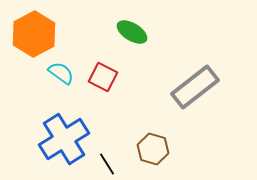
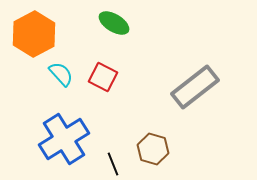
green ellipse: moved 18 px left, 9 px up
cyan semicircle: moved 1 px down; rotated 12 degrees clockwise
black line: moved 6 px right; rotated 10 degrees clockwise
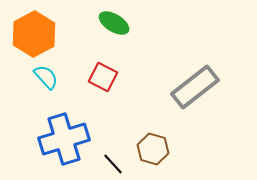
cyan semicircle: moved 15 px left, 3 px down
blue cross: rotated 15 degrees clockwise
black line: rotated 20 degrees counterclockwise
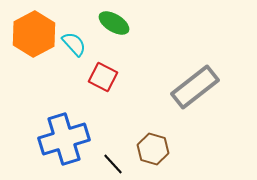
cyan semicircle: moved 28 px right, 33 px up
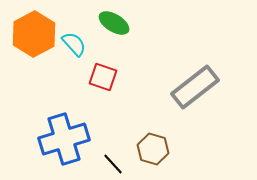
red square: rotated 8 degrees counterclockwise
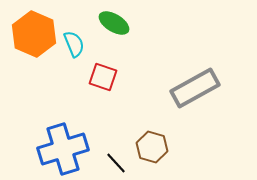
orange hexagon: rotated 9 degrees counterclockwise
cyan semicircle: rotated 20 degrees clockwise
gray rectangle: moved 1 px down; rotated 9 degrees clockwise
blue cross: moved 1 px left, 10 px down
brown hexagon: moved 1 px left, 2 px up
black line: moved 3 px right, 1 px up
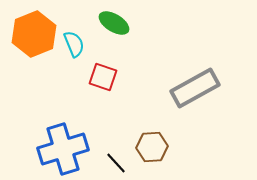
orange hexagon: rotated 15 degrees clockwise
brown hexagon: rotated 20 degrees counterclockwise
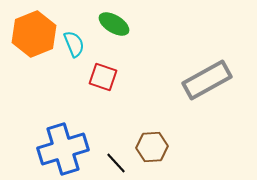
green ellipse: moved 1 px down
gray rectangle: moved 12 px right, 8 px up
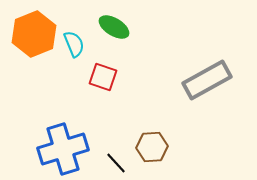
green ellipse: moved 3 px down
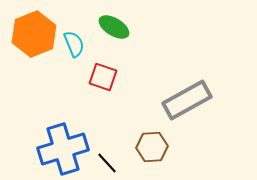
gray rectangle: moved 20 px left, 20 px down
black line: moved 9 px left
